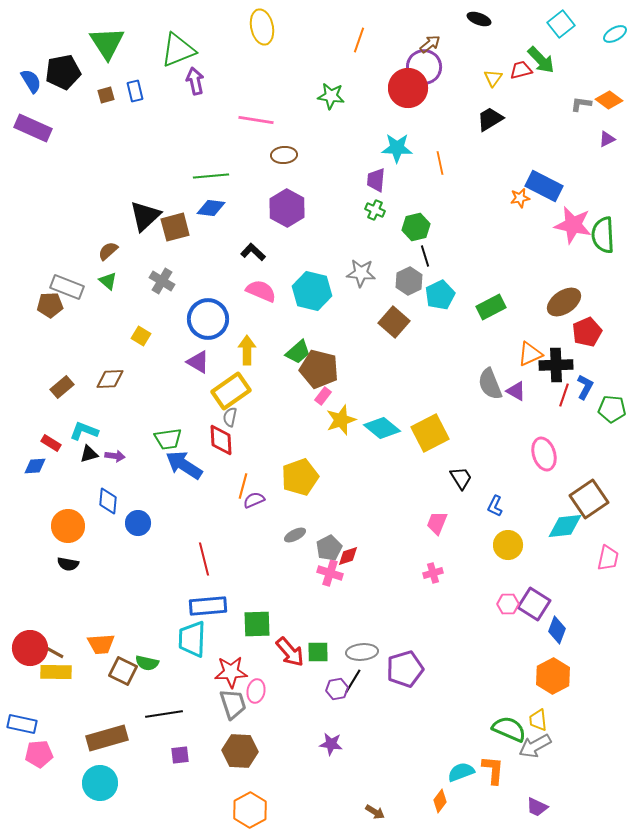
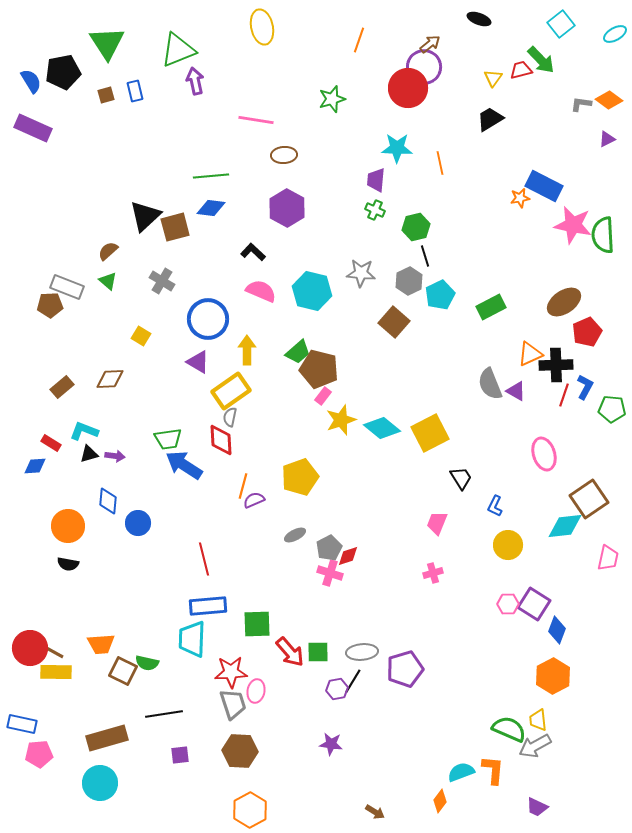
green star at (331, 96): moved 1 px right, 3 px down; rotated 24 degrees counterclockwise
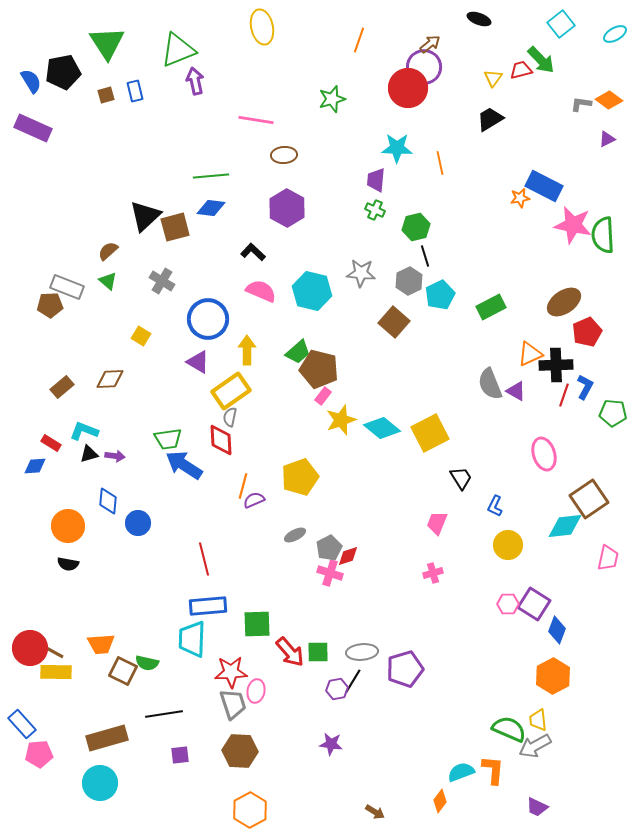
green pentagon at (612, 409): moved 1 px right, 4 px down
blue rectangle at (22, 724): rotated 36 degrees clockwise
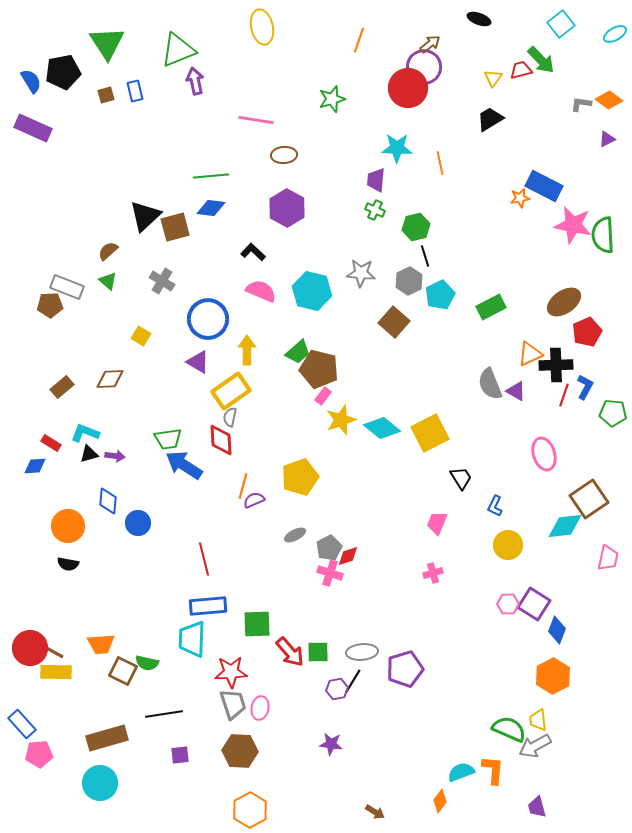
cyan L-shape at (84, 431): moved 1 px right, 2 px down
pink ellipse at (256, 691): moved 4 px right, 17 px down
purple trapezoid at (537, 807): rotated 50 degrees clockwise
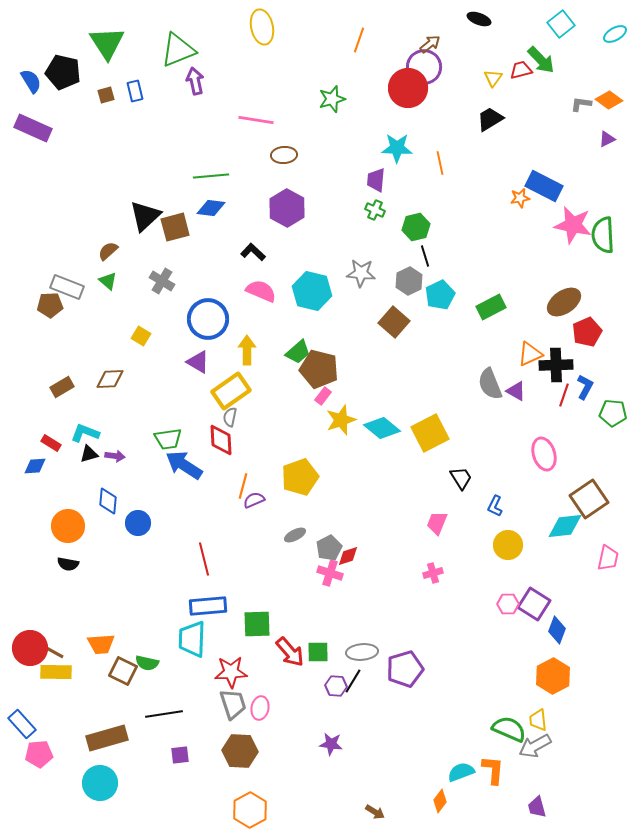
black pentagon at (63, 72): rotated 24 degrees clockwise
brown rectangle at (62, 387): rotated 10 degrees clockwise
purple hexagon at (337, 689): moved 1 px left, 3 px up; rotated 15 degrees clockwise
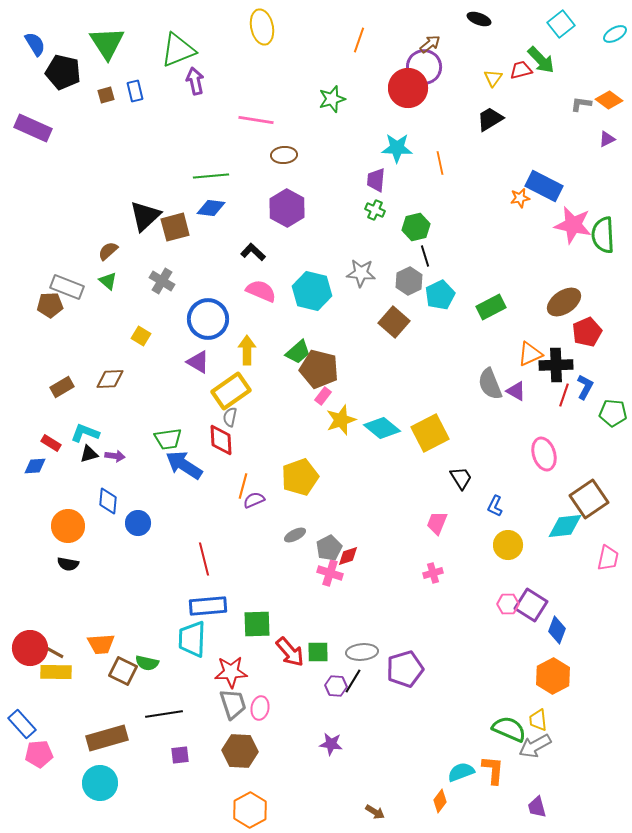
blue semicircle at (31, 81): moved 4 px right, 37 px up
purple square at (534, 604): moved 3 px left, 1 px down
